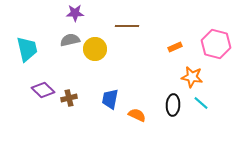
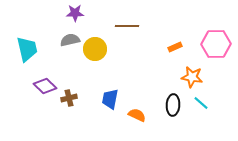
pink hexagon: rotated 16 degrees counterclockwise
purple diamond: moved 2 px right, 4 px up
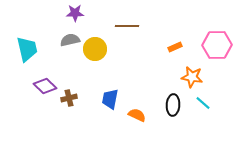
pink hexagon: moved 1 px right, 1 px down
cyan line: moved 2 px right
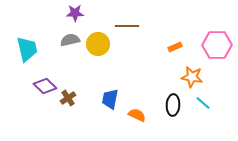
yellow circle: moved 3 px right, 5 px up
brown cross: moved 1 px left; rotated 21 degrees counterclockwise
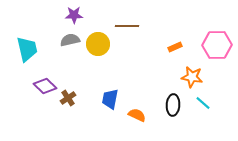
purple star: moved 1 px left, 2 px down
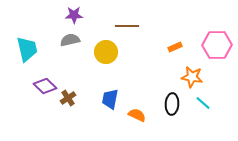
yellow circle: moved 8 px right, 8 px down
black ellipse: moved 1 px left, 1 px up
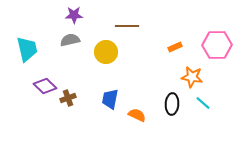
brown cross: rotated 14 degrees clockwise
